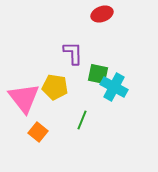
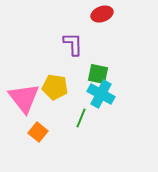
purple L-shape: moved 9 px up
cyan cross: moved 13 px left, 7 px down
green line: moved 1 px left, 2 px up
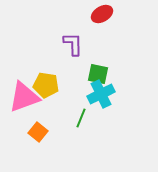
red ellipse: rotated 10 degrees counterclockwise
yellow pentagon: moved 9 px left, 2 px up
cyan cross: rotated 36 degrees clockwise
pink triangle: moved 1 px up; rotated 48 degrees clockwise
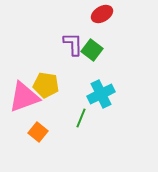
green square: moved 6 px left, 24 px up; rotated 25 degrees clockwise
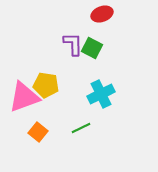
red ellipse: rotated 10 degrees clockwise
green square: moved 2 px up; rotated 10 degrees counterclockwise
green line: moved 10 px down; rotated 42 degrees clockwise
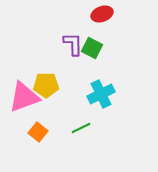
yellow pentagon: rotated 10 degrees counterclockwise
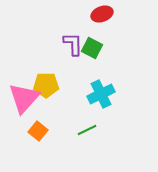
pink triangle: moved 1 px down; rotated 28 degrees counterclockwise
green line: moved 6 px right, 2 px down
orange square: moved 1 px up
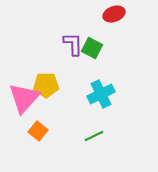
red ellipse: moved 12 px right
green line: moved 7 px right, 6 px down
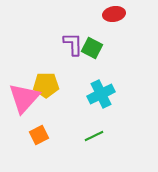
red ellipse: rotated 10 degrees clockwise
orange square: moved 1 px right, 4 px down; rotated 24 degrees clockwise
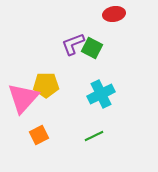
purple L-shape: rotated 110 degrees counterclockwise
pink triangle: moved 1 px left
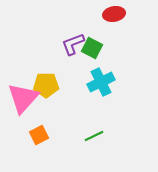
cyan cross: moved 12 px up
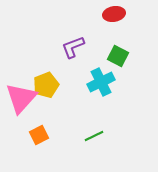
purple L-shape: moved 3 px down
green square: moved 26 px right, 8 px down
yellow pentagon: rotated 20 degrees counterclockwise
pink triangle: moved 2 px left
